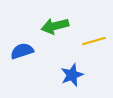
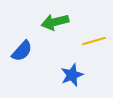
green arrow: moved 4 px up
blue semicircle: rotated 150 degrees clockwise
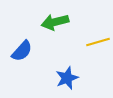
yellow line: moved 4 px right, 1 px down
blue star: moved 5 px left, 3 px down
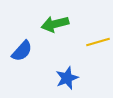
green arrow: moved 2 px down
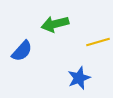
blue star: moved 12 px right
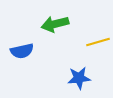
blue semicircle: rotated 35 degrees clockwise
blue star: rotated 15 degrees clockwise
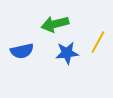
yellow line: rotated 45 degrees counterclockwise
blue star: moved 12 px left, 25 px up
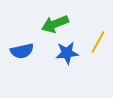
green arrow: rotated 8 degrees counterclockwise
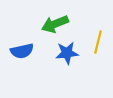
yellow line: rotated 15 degrees counterclockwise
